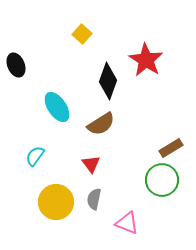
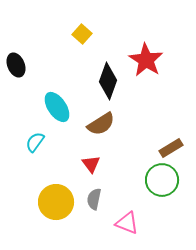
cyan semicircle: moved 14 px up
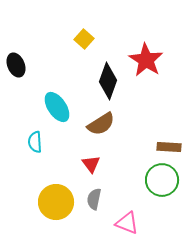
yellow square: moved 2 px right, 5 px down
cyan semicircle: rotated 40 degrees counterclockwise
brown rectangle: moved 2 px left, 1 px up; rotated 35 degrees clockwise
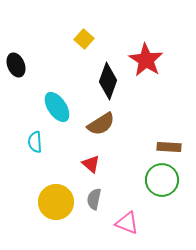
red triangle: rotated 12 degrees counterclockwise
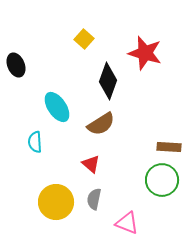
red star: moved 1 px left, 7 px up; rotated 16 degrees counterclockwise
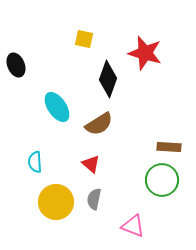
yellow square: rotated 30 degrees counterclockwise
black diamond: moved 2 px up
brown semicircle: moved 2 px left
cyan semicircle: moved 20 px down
pink triangle: moved 6 px right, 3 px down
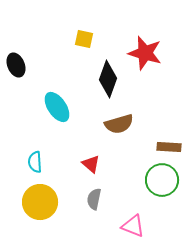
brown semicircle: moved 20 px right; rotated 16 degrees clockwise
yellow circle: moved 16 px left
